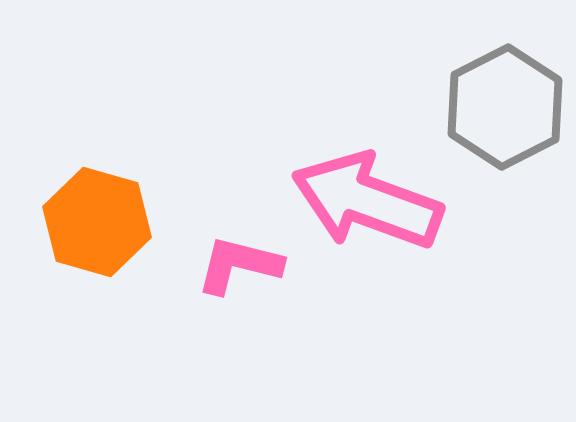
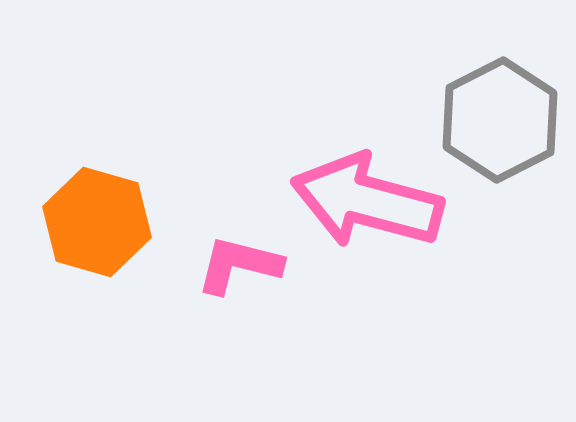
gray hexagon: moved 5 px left, 13 px down
pink arrow: rotated 5 degrees counterclockwise
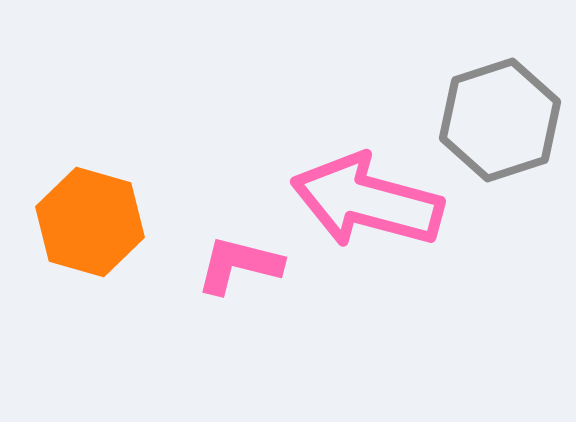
gray hexagon: rotated 9 degrees clockwise
orange hexagon: moved 7 px left
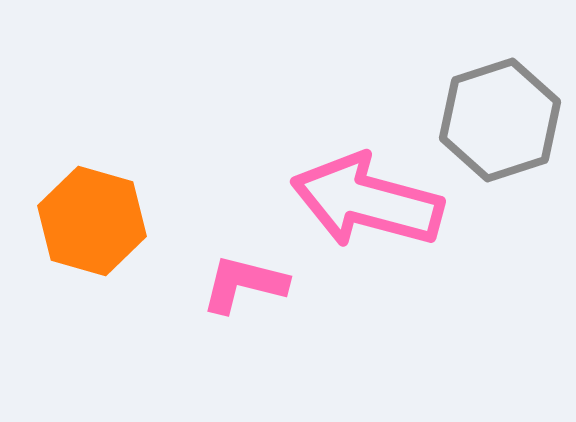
orange hexagon: moved 2 px right, 1 px up
pink L-shape: moved 5 px right, 19 px down
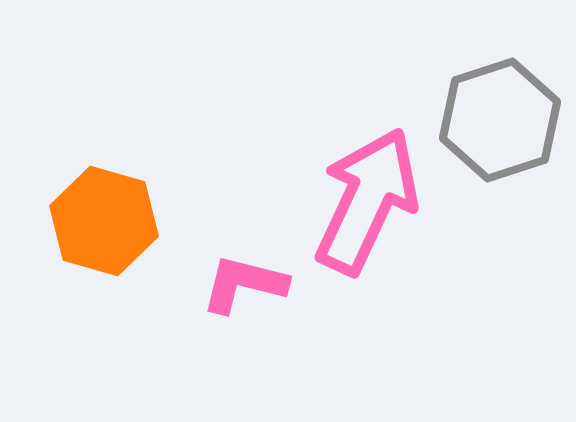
pink arrow: rotated 100 degrees clockwise
orange hexagon: moved 12 px right
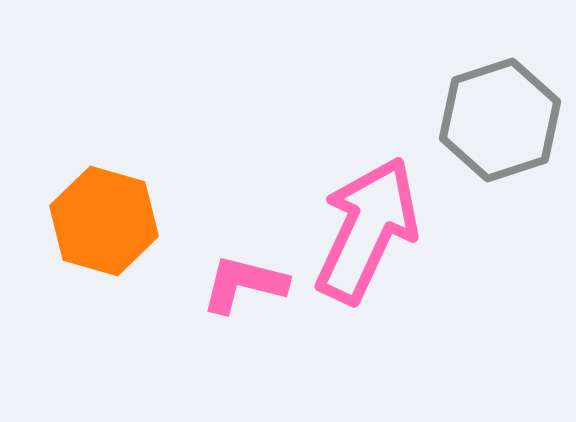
pink arrow: moved 29 px down
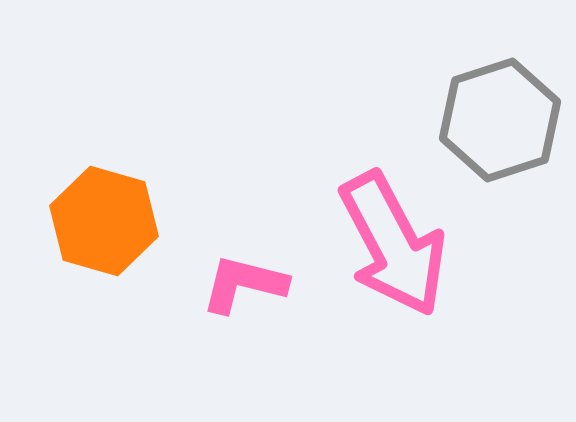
pink arrow: moved 26 px right, 14 px down; rotated 127 degrees clockwise
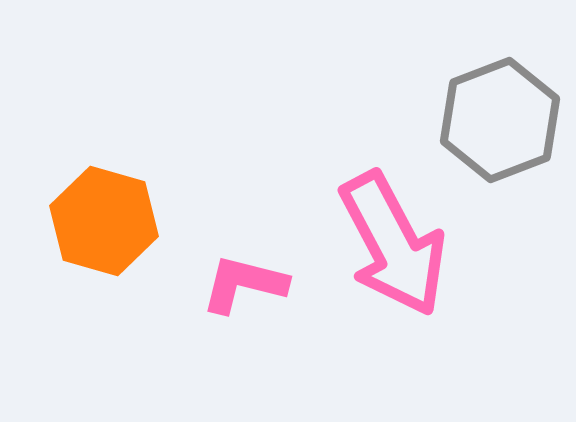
gray hexagon: rotated 3 degrees counterclockwise
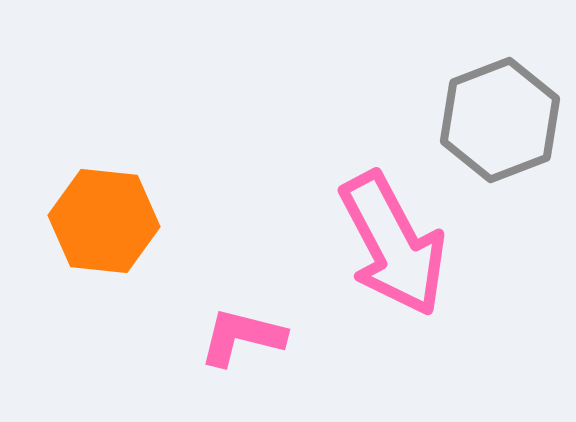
orange hexagon: rotated 10 degrees counterclockwise
pink L-shape: moved 2 px left, 53 px down
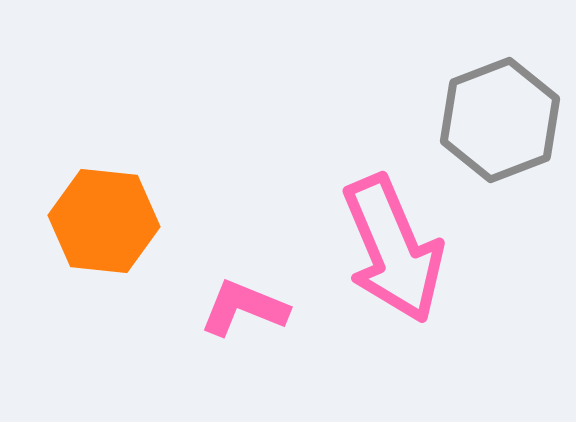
pink arrow: moved 5 px down; rotated 5 degrees clockwise
pink L-shape: moved 2 px right, 29 px up; rotated 8 degrees clockwise
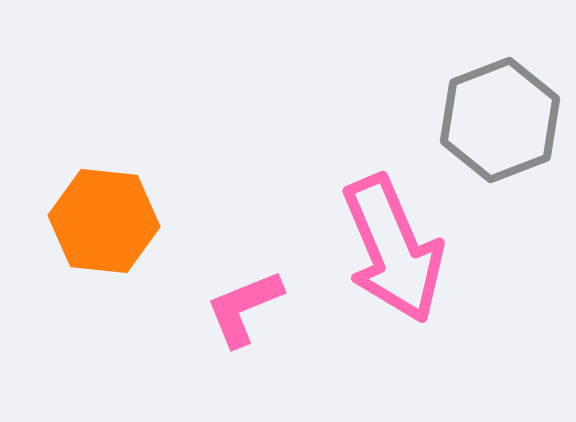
pink L-shape: rotated 44 degrees counterclockwise
